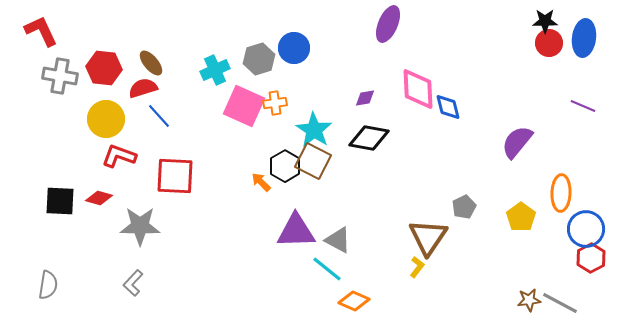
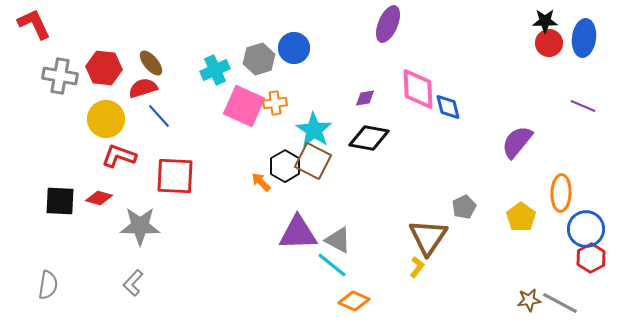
red L-shape at (41, 31): moved 7 px left, 7 px up
purple triangle at (296, 231): moved 2 px right, 2 px down
cyan line at (327, 269): moved 5 px right, 4 px up
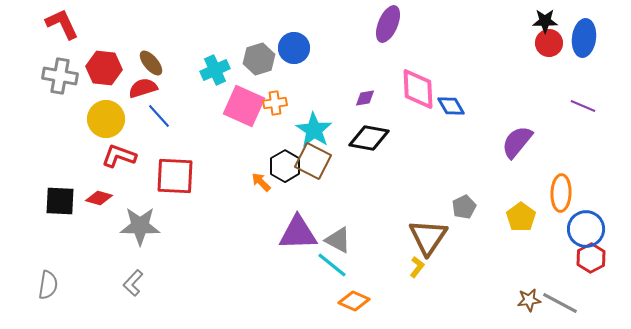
red L-shape at (34, 24): moved 28 px right
blue diamond at (448, 107): moved 3 px right, 1 px up; rotated 16 degrees counterclockwise
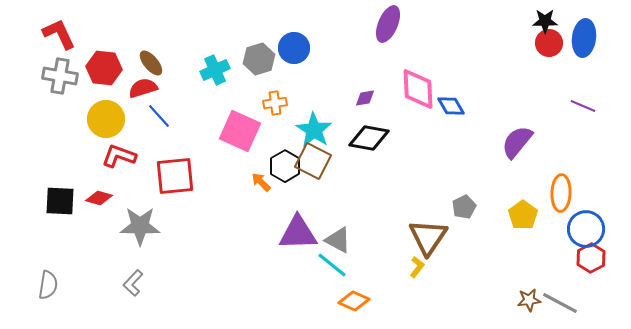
red L-shape at (62, 24): moved 3 px left, 10 px down
pink square at (244, 106): moved 4 px left, 25 px down
red square at (175, 176): rotated 9 degrees counterclockwise
yellow pentagon at (521, 217): moved 2 px right, 2 px up
